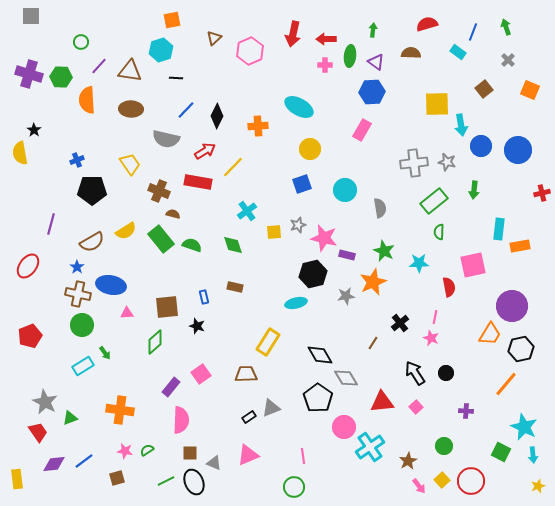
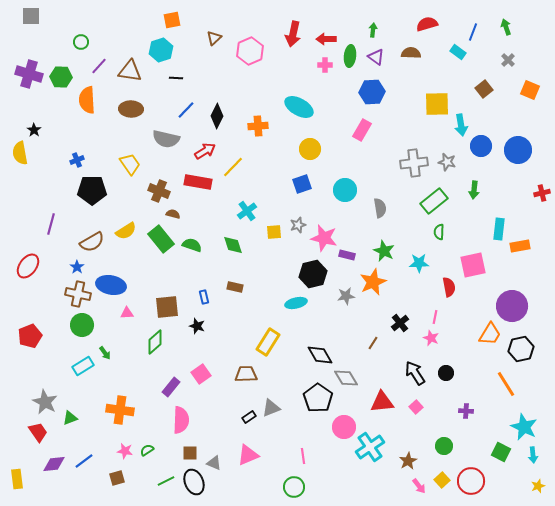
purple triangle at (376, 62): moved 5 px up
orange line at (506, 384): rotated 72 degrees counterclockwise
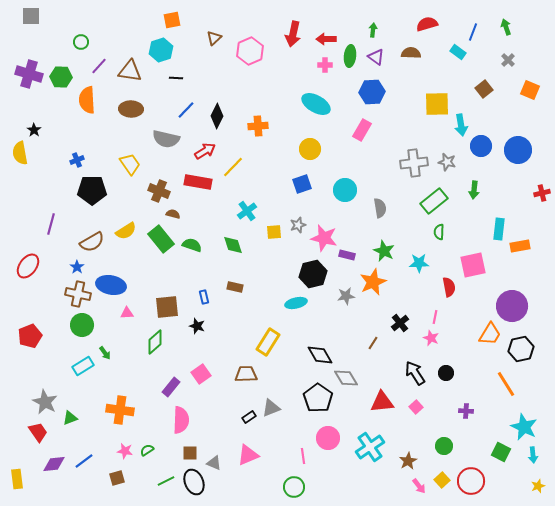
cyan ellipse at (299, 107): moved 17 px right, 3 px up
pink circle at (344, 427): moved 16 px left, 11 px down
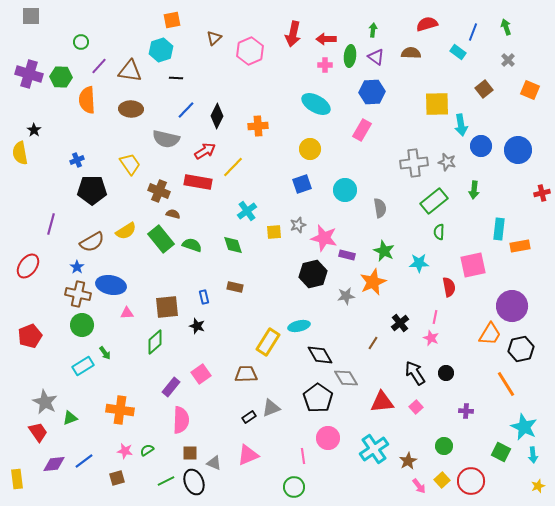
cyan ellipse at (296, 303): moved 3 px right, 23 px down
cyan cross at (370, 447): moved 4 px right, 2 px down
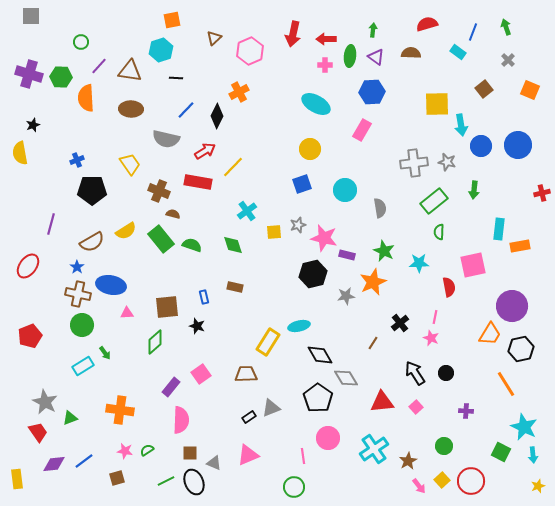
orange semicircle at (87, 100): moved 1 px left, 2 px up
orange cross at (258, 126): moved 19 px left, 34 px up; rotated 24 degrees counterclockwise
black star at (34, 130): moved 1 px left, 5 px up; rotated 16 degrees clockwise
blue circle at (518, 150): moved 5 px up
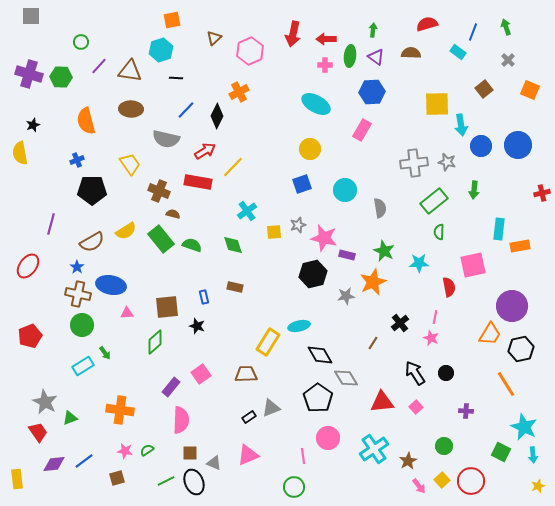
orange semicircle at (86, 98): moved 23 px down; rotated 12 degrees counterclockwise
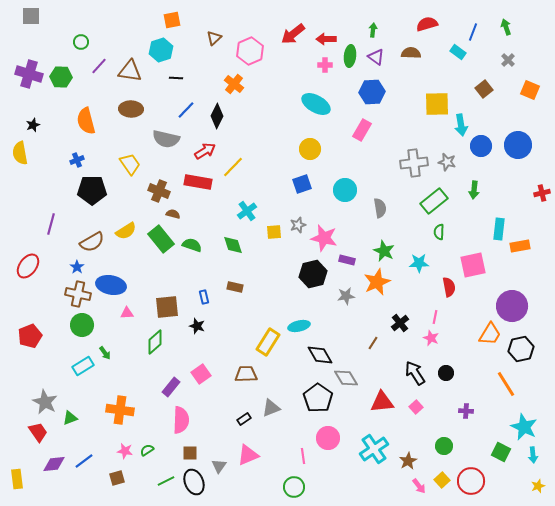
red arrow at (293, 34): rotated 40 degrees clockwise
orange cross at (239, 92): moved 5 px left, 8 px up; rotated 24 degrees counterclockwise
purple rectangle at (347, 255): moved 5 px down
orange star at (373, 282): moved 4 px right
black rectangle at (249, 417): moved 5 px left, 2 px down
gray triangle at (214, 463): moved 5 px right, 3 px down; rotated 42 degrees clockwise
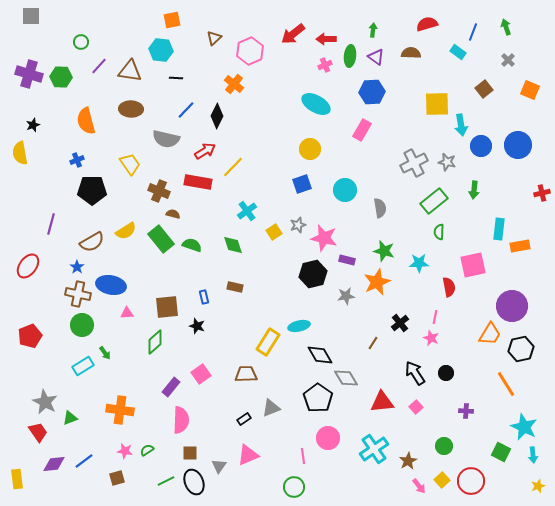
cyan hexagon at (161, 50): rotated 25 degrees clockwise
pink cross at (325, 65): rotated 24 degrees counterclockwise
gray cross at (414, 163): rotated 20 degrees counterclockwise
yellow square at (274, 232): rotated 28 degrees counterclockwise
green star at (384, 251): rotated 10 degrees counterclockwise
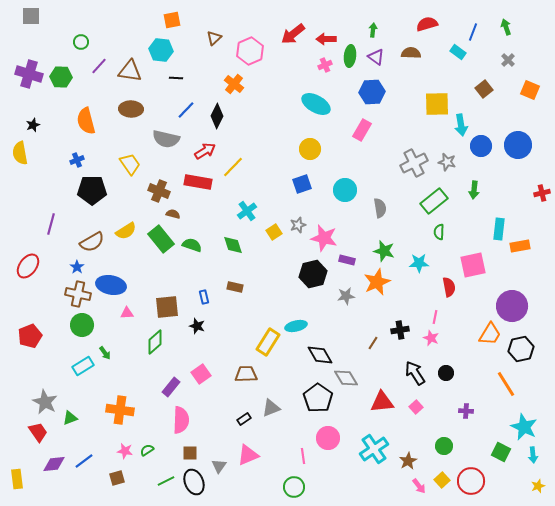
black cross at (400, 323): moved 7 px down; rotated 30 degrees clockwise
cyan ellipse at (299, 326): moved 3 px left
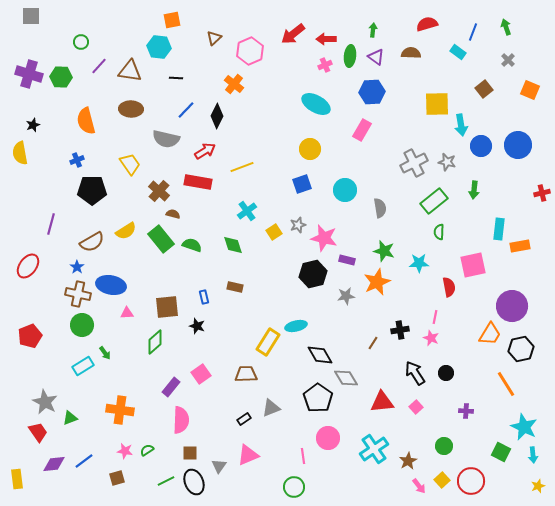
cyan hexagon at (161, 50): moved 2 px left, 3 px up
yellow line at (233, 167): moved 9 px right; rotated 25 degrees clockwise
brown cross at (159, 191): rotated 20 degrees clockwise
